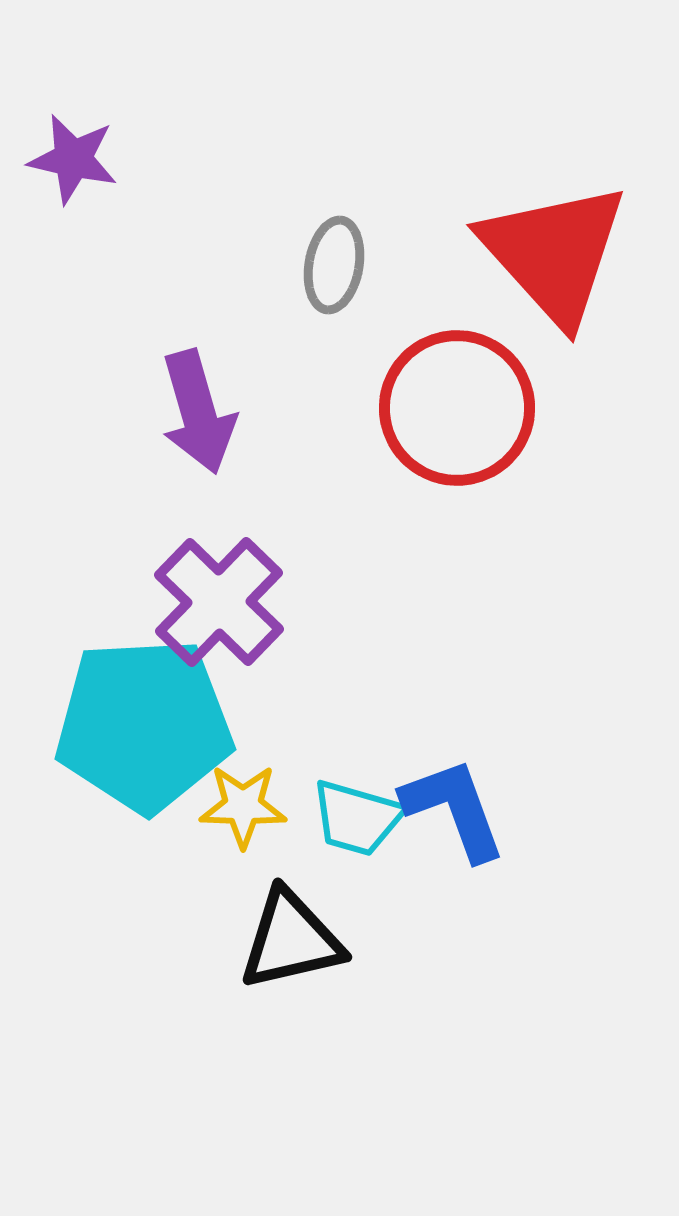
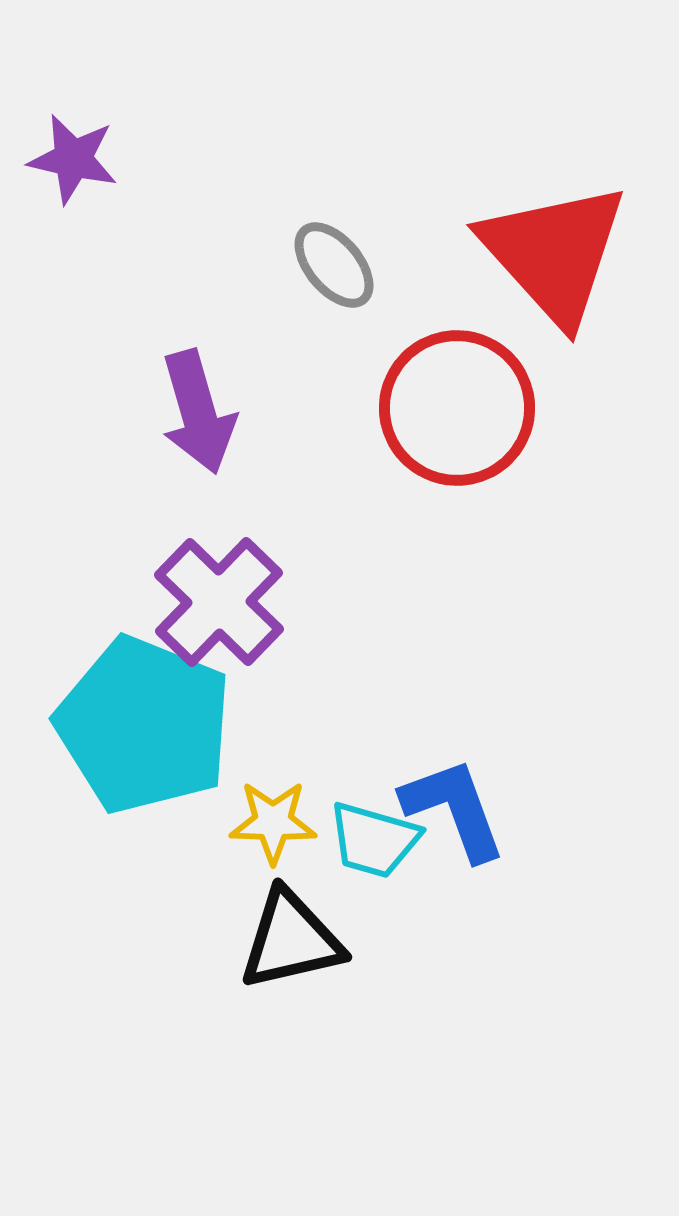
gray ellipse: rotated 50 degrees counterclockwise
cyan pentagon: rotated 25 degrees clockwise
yellow star: moved 30 px right, 16 px down
cyan trapezoid: moved 17 px right, 22 px down
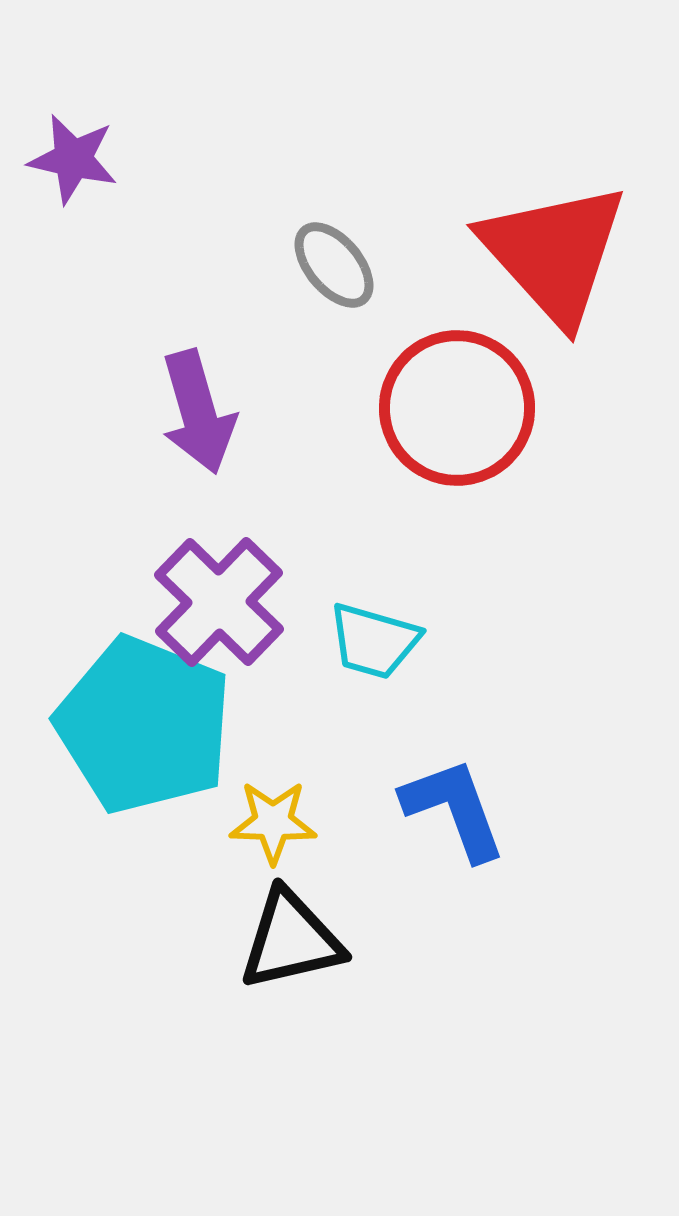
cyan trapezoid: moved 199 px up
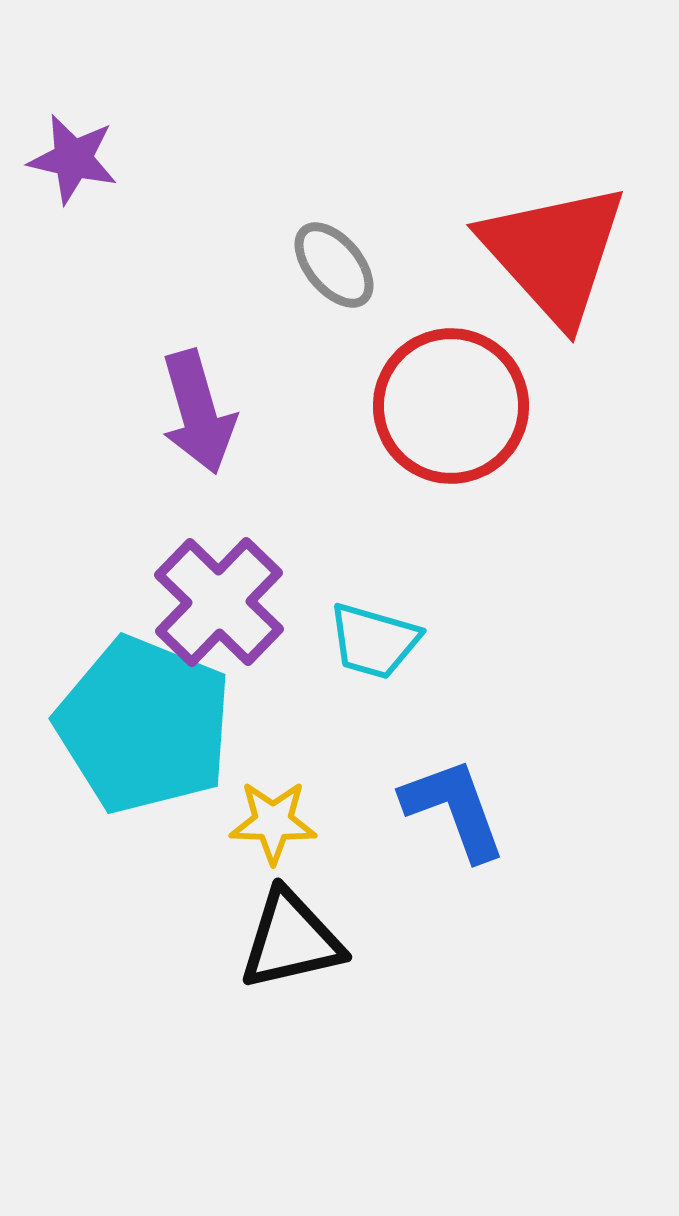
red circle: moved 6 px left, 2 px up
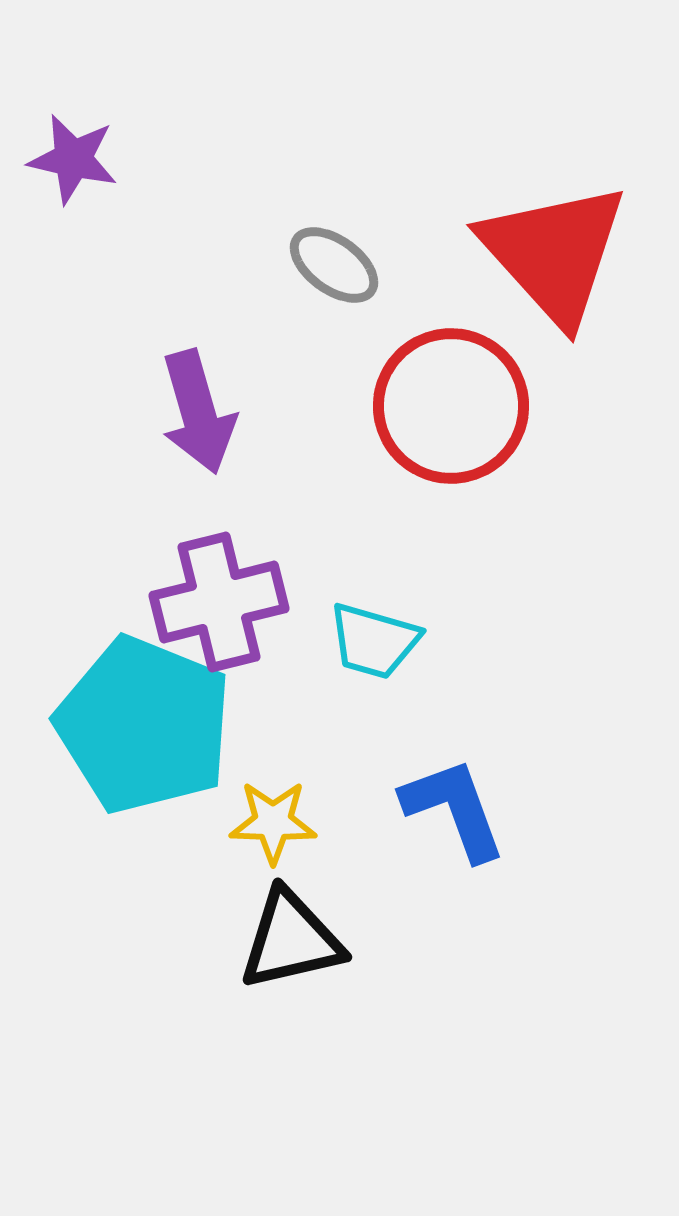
gray ellipse: rotated 14 degrees counterclockwise
purple cross: rotated 32 degrees clockwise
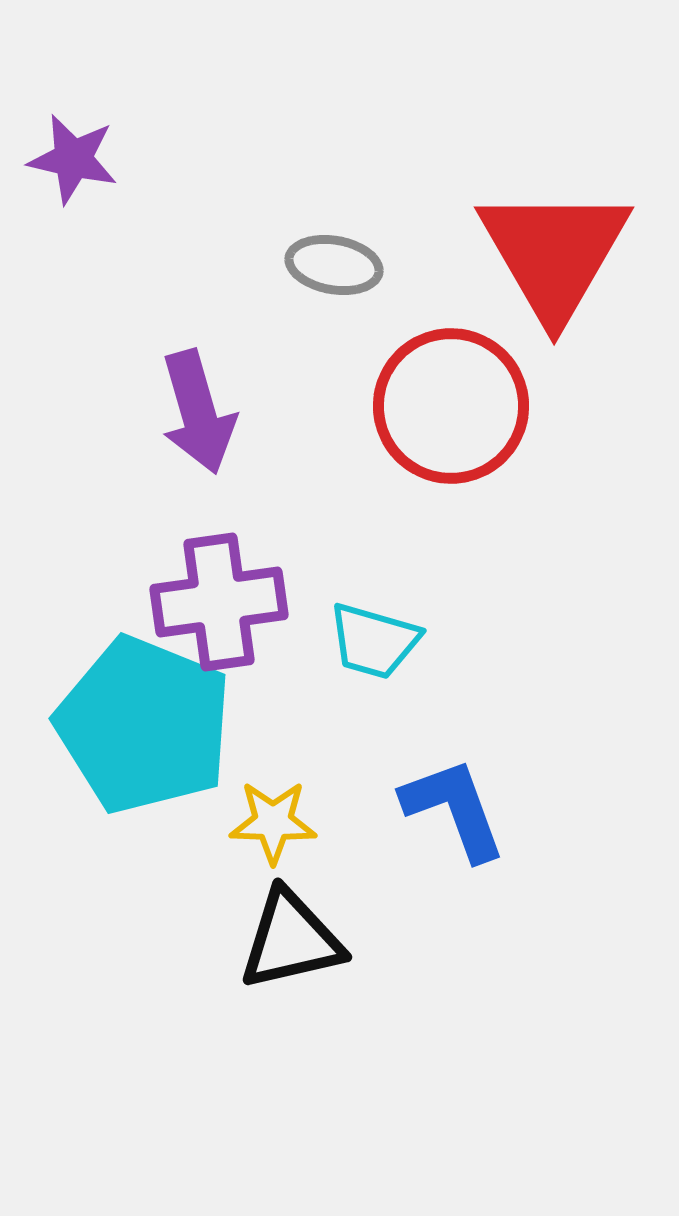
red triangle: rotated 12 degrees clockwise
gray ellipse: rotated 26 degrees counterclockwise
purple cross: rotated 6 degrees clockwise
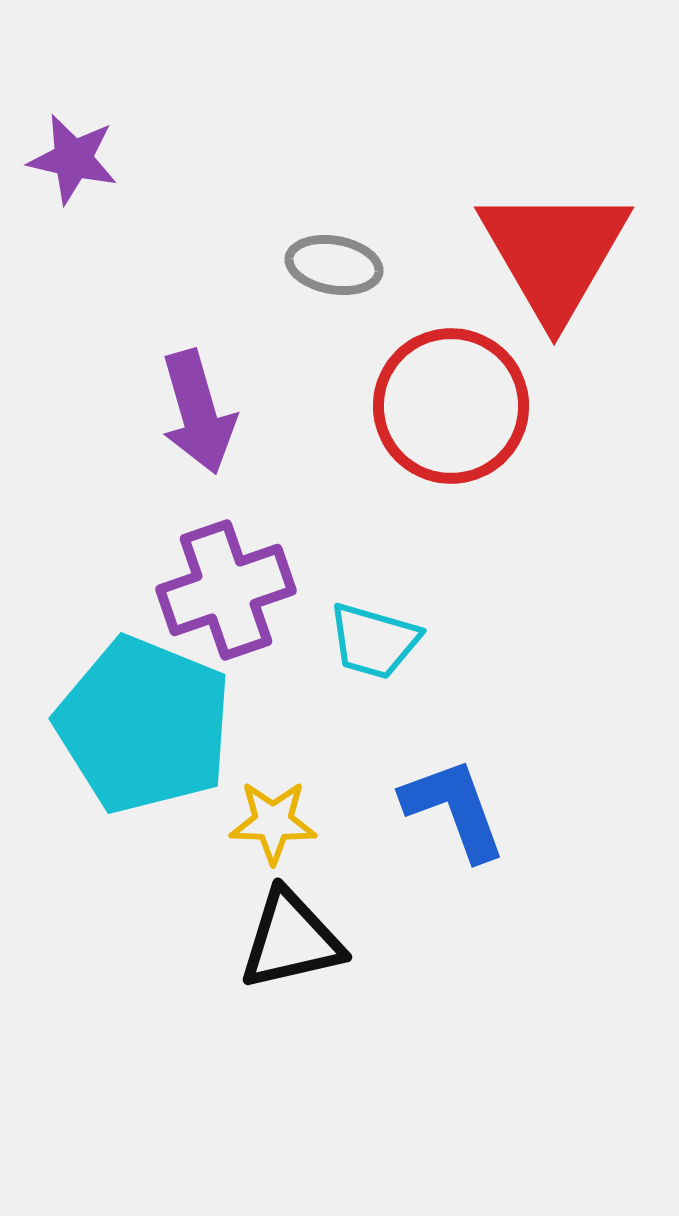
purple cross: moved 7 px right, 12 px up; rotated 11 degrees counterclockwise
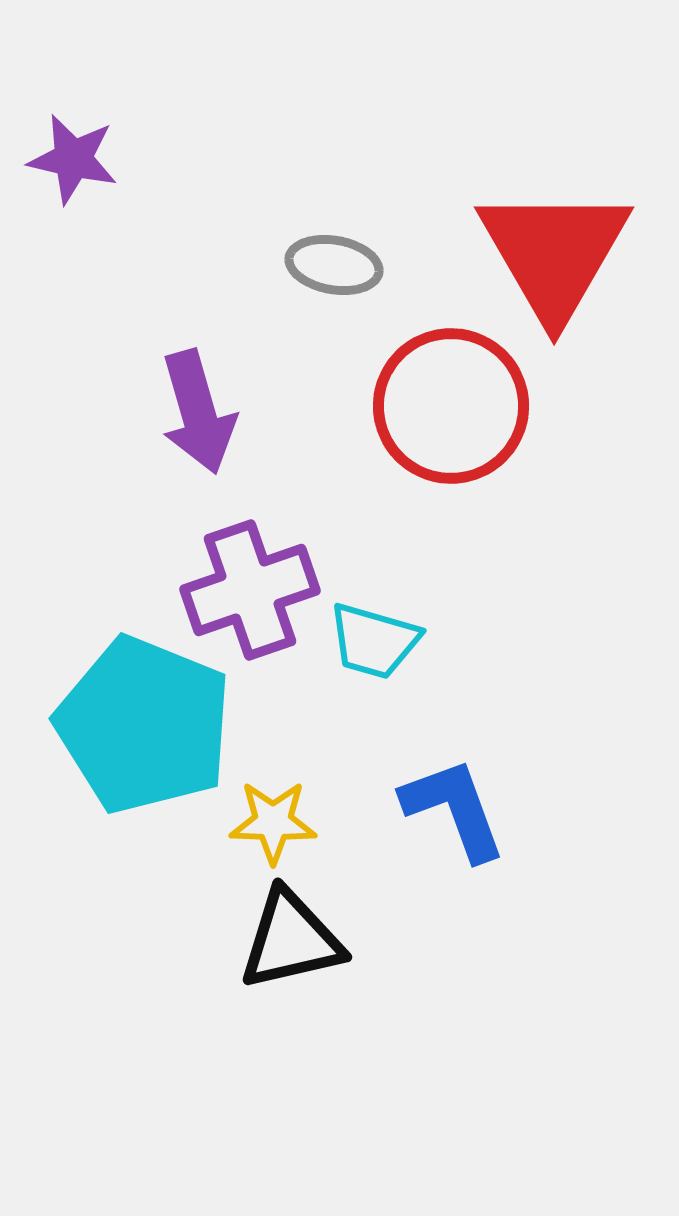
purple cross: moved 24 px right
